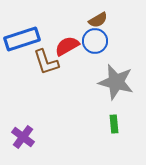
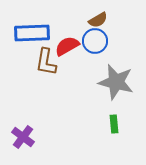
blue rectangle: moved 10 px right, 6 px up; rotated 16 degrees clockwise
brown L-shape: rotated 28 degrees clockwise
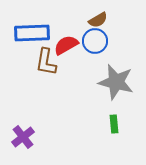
red semicircle: moved 1 px left, 1 px up
purple cross: rotated 15 degrees clockwise
